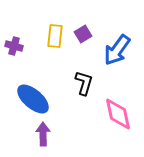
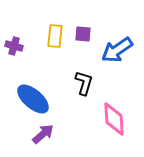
purple square: rotated 36 degrees clockwise
blue arrow: rotated 20 degrees clockwise
pink diamond: moved 4 px left, 5 px down; rotated 8 degrees clockwise
purple arrow: rotated 50 degrees clockwise
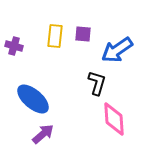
black L-shape: moved 13 px right
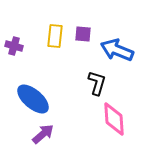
blue arrow: rotated 56 degrees clockwise
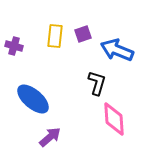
purple square: rotated 24 degrees counterclockwise
purple arrow: moved 7 px right, 3 px down
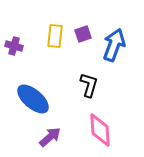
blue arrow: moved 3 px left, 5 px up; rotated 88 degrees clockwise
black L-shape: moved 8 px left, 2 px down
pink diamond: moved 14 px left, 11 px down
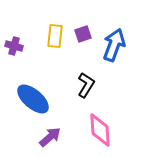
black L-shape: moved 3 px left; rotated 15 degrees clockwise
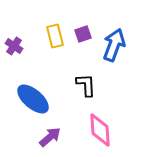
yellow rectangle: rotated 20 degrees counterclockwise
purple cross: rotated 18 degrees clockwise
black L-shape: rotated 35 degrees counterclockwise
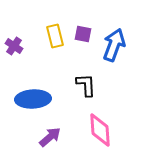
purple square: rotated 30 degrees clockwise
blue ellipse: rotated 44 degrees counterclockwise
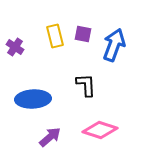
purple cross: moved 1 px right, 1 px down
pink diamond: rotated 68 degrees counterclockwise
